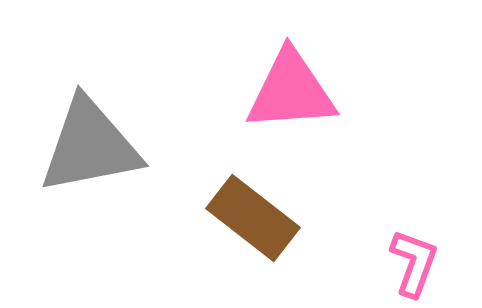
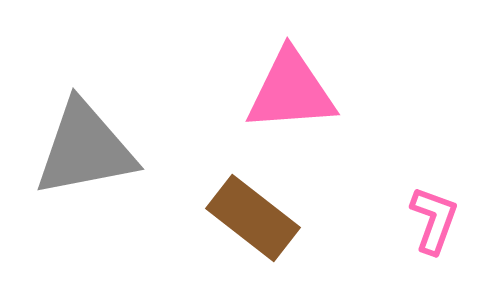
gray triangle: moved 5 px left, 3 px down
pink L-shape: moved 20 px right, 43 px up
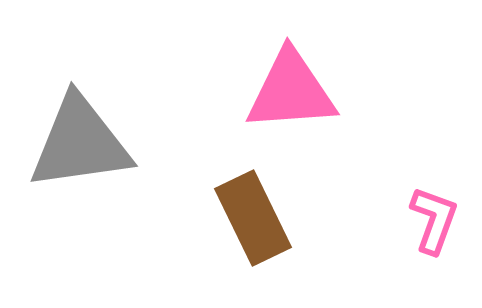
gray triangle: moved 5 px left, 6 px up; rotated 3 degrees clockwise
brown rectangle: rotated 26 degrees clockwise
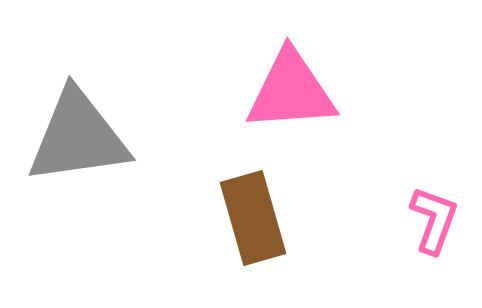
gray triangle: moved 2 px left, 6 px up
brown rectangle: rotated 10 degrees clockwise
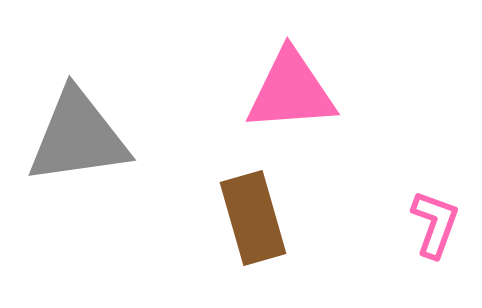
pink L-shape: moved 1 px right, 4 px down
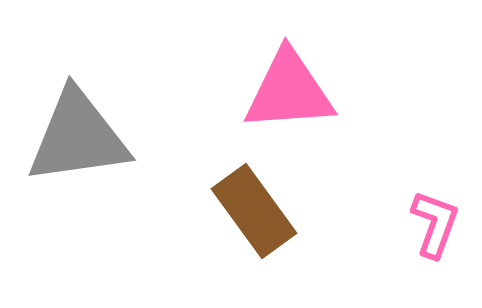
pink triangle: moved 2 px left
brown rectangle: moved 1 px right, 7 px up; rotated 20 degrees counterclockwise
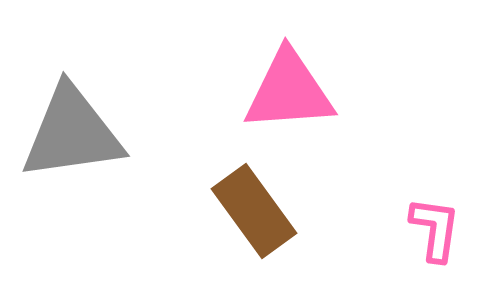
gray triangle: moved 6 px left, 4 px up
pink L-shape: moved 5 px down; rotated 12 degrees counterclockwise
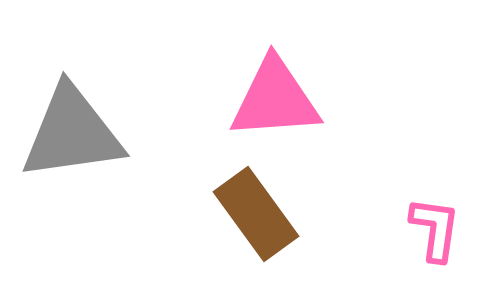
pink triangle: moved 14 px left, 8 px down
brown rectangle: moved 2 px right, 3 px down
